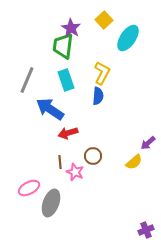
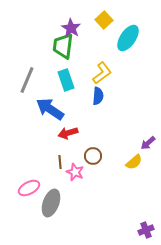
yellow L-shape: rotated 25 degrees clockwise
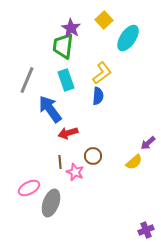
blue arrow: rotated 20 degrees clockwise
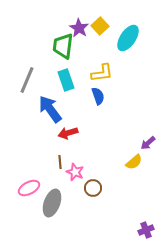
yellow square: moved 4 px left, 6 px down
purple star: moved 8 px right
yellow L-shape: rotated 30 degrees clockwise
blue semicircle: rotated 24 degrees counterclockwise
brown circle: moved 32 px down
gray ellipse: moved 1 px right
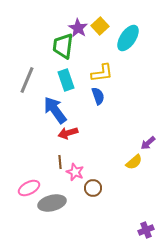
purple star: moved 1 px left
blue arrow: moved 5 px right, 1 px down
gray ellipse: rotated 56 degrees clockwise
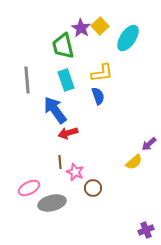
purple star: moved 3 px right
green trapezoid: rotated 20 degrees counterclockwise
gray line: rotated 28 degrees counterclockwise
purple arrow: moved 1 px right, 1 px down
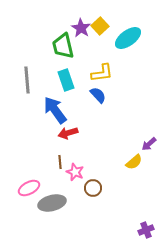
cyan ellipse: rotated 20 degrees clockwise
blue semicircle: moved 1 px up; rotated 24 degrees counterclockwise
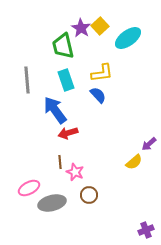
brown circle: moved 4 px left, 7 px down
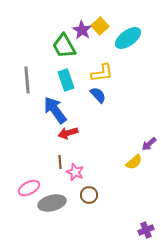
purple star: moved 1 px right, 2 px down
green trapezoid: moved 1 px right; rotated 16 degrees counterclockwise
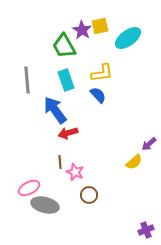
yellow square: rotated 30 degrees clockwise
gray ellipse: moved 7 px left, 2 px down; rotated 28 degrees clockwise
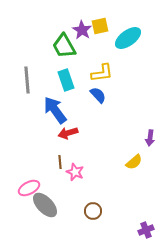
purple arrow: moved 1 px right, 6 px up; rotated 42 degrees counterclockwise
brown circle: moved 4 px right, 16 px down
gray ellipse: rotated 32 degrees clockwise
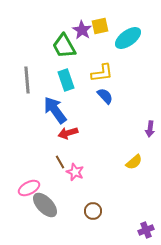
blue semicircle: moved 7 px right, 1 px down
purple arrow: moved 9 px up
brown line: rotated 24 degrees counterclockwise
